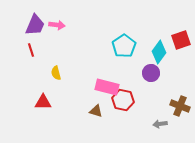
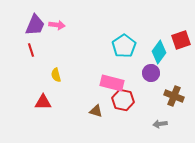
yellow semicircle: moved 2 px down
pink rectangle: moved 5 px right, 4 px up
brown cross: moved 6 px left, 10 px up
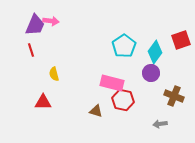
pink arrow: moved 6 px left, 4 px up
cyan diamond: moved 4 px left
yellow semicircle: moved 2 px left, 1 px up
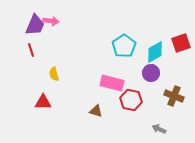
red square: moved 3 px down
cyan diamond: rotated 25 degrees clockwise
red hexagon: moved 8 px right
gray arrow: moved 1 px left, 5 px down; rotated 32 degrees clockwise
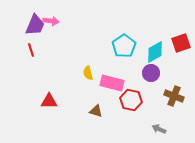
yellow semicircle: moved 34 px right, 1 px up
red triangle: moved 6 px right, 1 px up
